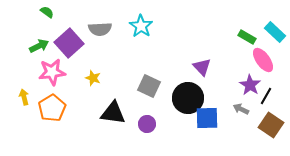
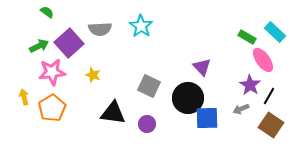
yellow star: moved 3 px up
black line: moved 3 px right
gray arrow: rotated 49 degrees counterclockwise
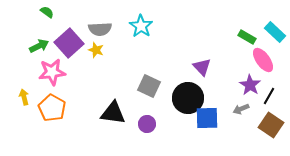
yellow star: moved 3 px right, 25 px up
orange pentagon: rotated 12 degrees counterclockwise
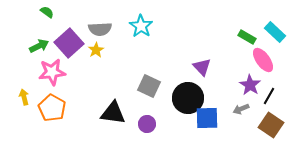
yellow star: rotated 21 degrees clockwise
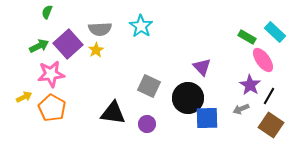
green semicircle: rotated 104 degrees counterclockwise
purple square: moved 1 px left, 1 px down
pink star: moved 1 px left, 2 px down
yellow arrow: rotated 77 degrees clockwise
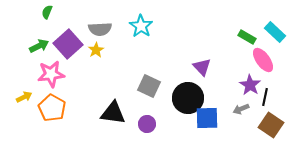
black line: moved 4 px left, 1 px down; rotated 18 degrees counterclockwise
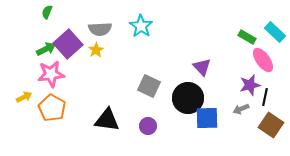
green arrow: moved 7 px right, 3 px down
purple star: rotated 25 degrees clockwise
black triangle: moved 6 px left, 7 px down
purple circle: moved 1 px right, 2 px down
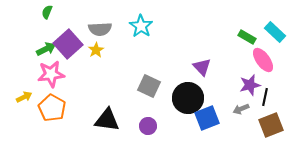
blue square: rotated 20 degrees counterclockwise
brown square: rotated 35 degrees clockwise
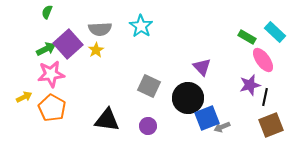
gray arrow: moved 19 px left, 18 px down
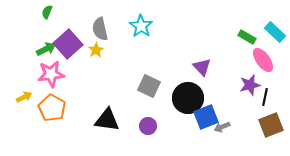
gray semicircle: rotated 80 degrees clockwise
blue square: moved 1 px left, 1 px up
